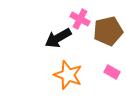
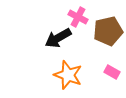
pink cross: moved 2 px left, 2 px up
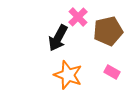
pink cross: rotated 18 degrees clockwise
black arrow: rotated 32 degrees counterclockwise
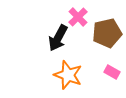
brown pentagon: moved 1 px left, 2 px down
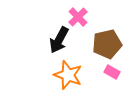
brown pentagon: moved 11 px down
black arrow: moved 1 px right, 2 px down
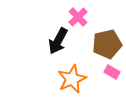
black arrow: moved 1 px left, 1 px down
orange star: moved 4 px right, 4 px down; rotated 28 degrees clockwise
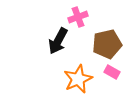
pink cross: rotated 24 degrees clockwise
orange star: moved 6 px right
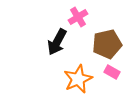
pink cross: rotated 12 degrees counterclockwise
black arrow: moved 1 px left, 1 px down
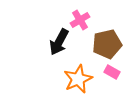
pink cross: moved 2 px right, 3 px down
black arrow: moved 2 px right
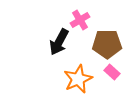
brown pentagon: rotated 12 degrees clockwise
pink rectangle: rotated 14 degrees clockwise
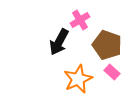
brown pentagon: moved 1 px down; rotated 20 degrees clockwise
